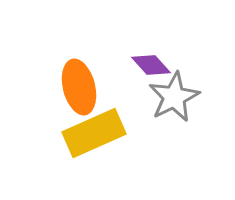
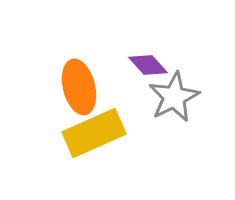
purple diamond: moved 3 px left
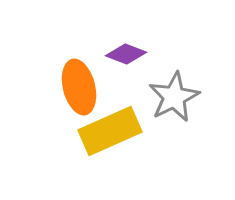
purple diamond: moved 22 px left, 11 px up; rotated 27 degrees counterclockwise
yellow rectangle: moved 16 px right, 2 px up
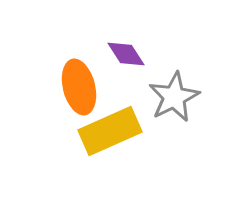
purple diamond: rotated 36 degrees clockwise
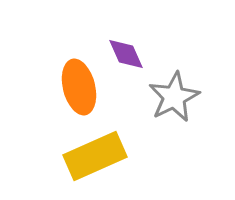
purple diamond: rotated 9 degrees clockwise
yellow rectangle: moved 15 px left, 25 px down
